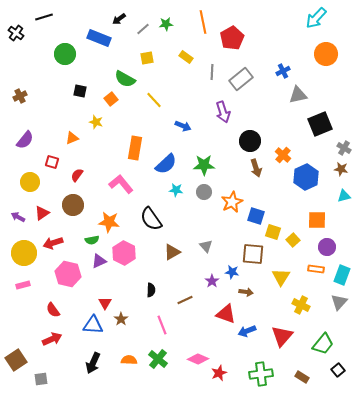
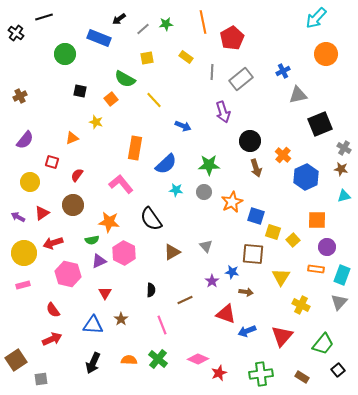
green star at (204, 165): moved 5 px right
red triangle at (105, 303): moved 10 px up
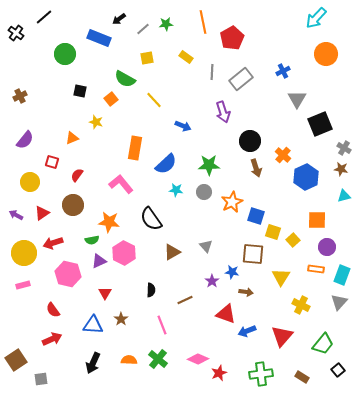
black line at (44, 17): rotated 24 degrees counterclockwise
gray triangle at (298, 95): moved 1 px left, 4 px down; rotated 48 degrees counterclockwise
purple arrow at (18, 217): moved 2 px left, 2 px up
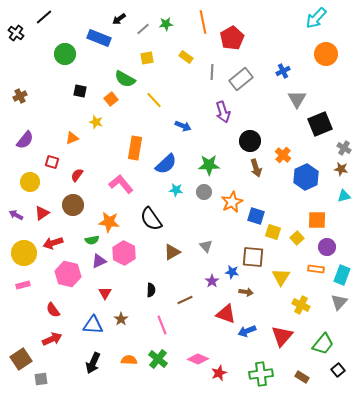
yellow square at (293, 240): moved 4 px right, 2 px up
brown square at (253, 254): moved 3 px down
brown square at (16, 360): moved 5 px right, 1 px up
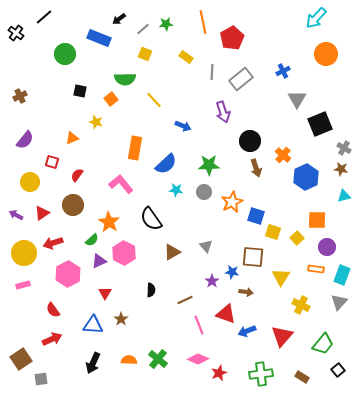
yellow square at (147, 58): moved 2 px left, 4 px up; rotated 32 degrees clockwise
green semicircle at (125, 79): rotated 30 degrees counterclockwise
orange star at (109, 222): rotated 25 degrees clockwise
green semicircle at (92, 240): rotated 32 degrees counterclockwise
pink hexagon at (68, 274): rotated 20 degrees clockwise
pink line at (162, 325): moved 37 px right
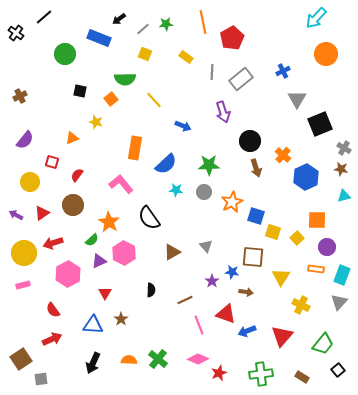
black semicircle at (151, 219): moved 2 px left, 1 px up
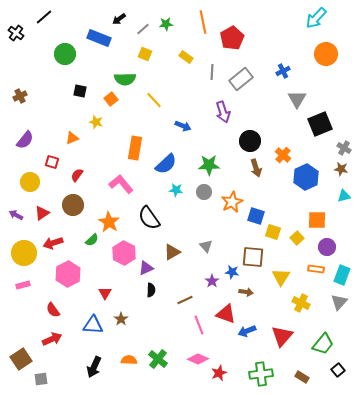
purple triangle at (99, 261): moved 47 px right, 7 px down
yellow cross at (301, 305): moved 2 px up
black arrow at (93, 363): moved 1 px right, 4 px down
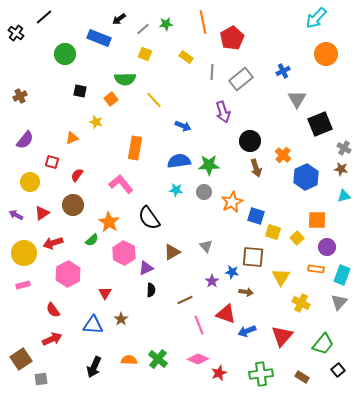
blue semicircle at (166, 164): moved 13 px right, 3 px up; rotated 145 degrees counterclockwise
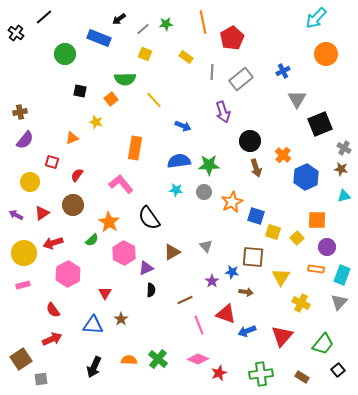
brown cross at (20, 96): moved 16 px down; rotated 16 degrees clockwise
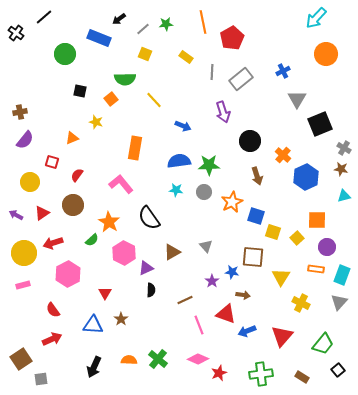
brown arrow at (256, 168): moved 1 px right, 8 px down
brown arrow at (246, 292): moved 3 px left, 3 px down
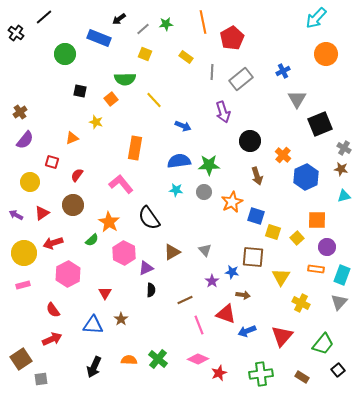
brown cross at (20, 112): rotated 24 degrees counterclockwise
gray triangle at (206, 246): moved 1 px left, 4 px down
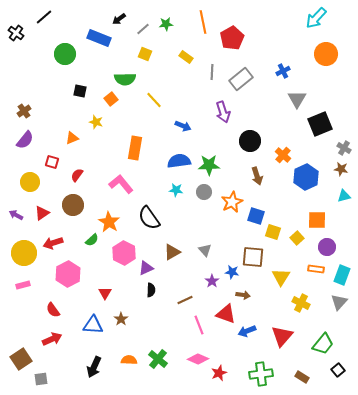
brown cross at (20, 112): moved 4 px right, 1 px up
